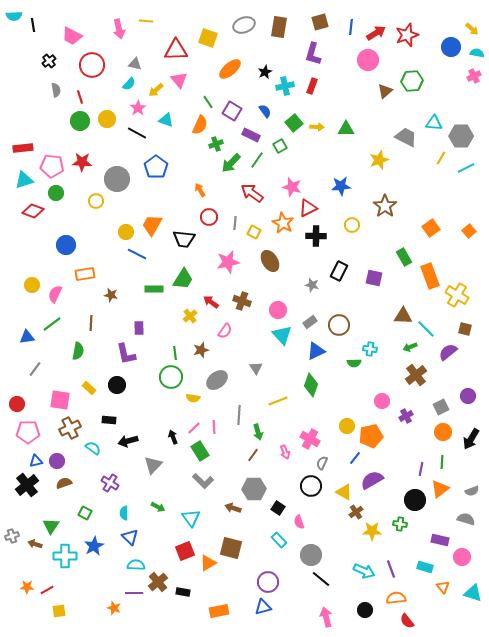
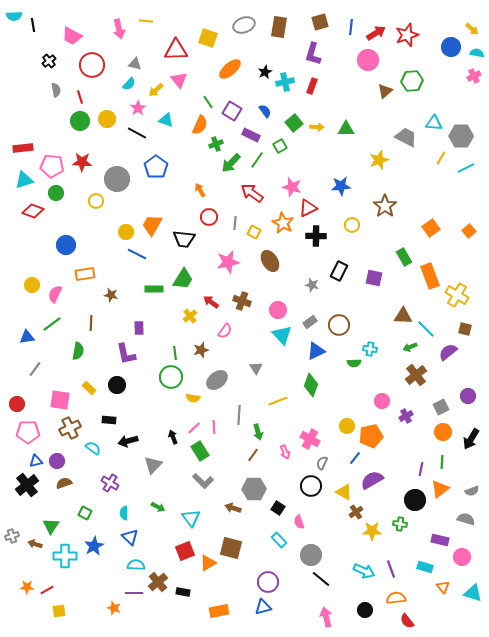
cyan cross at (285, 86): moved 4 px up
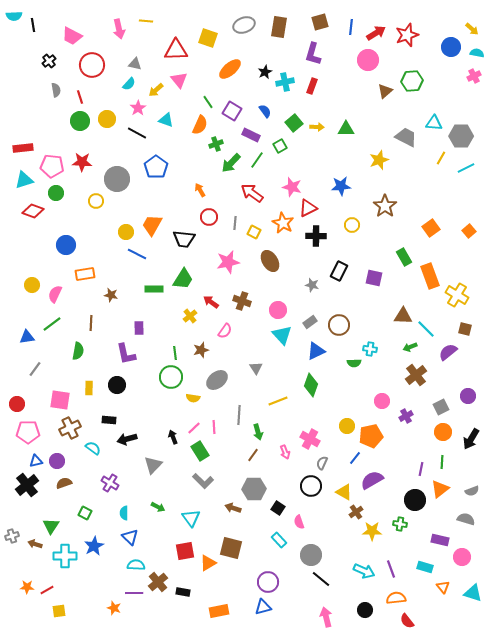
yellow rectangle at (89, 388): rotated 48 degrees clockwise
black arrow at (128, 441): moved 1 px left, 2 px up
red square at (185, 551): rotated 12 degrees clockwise
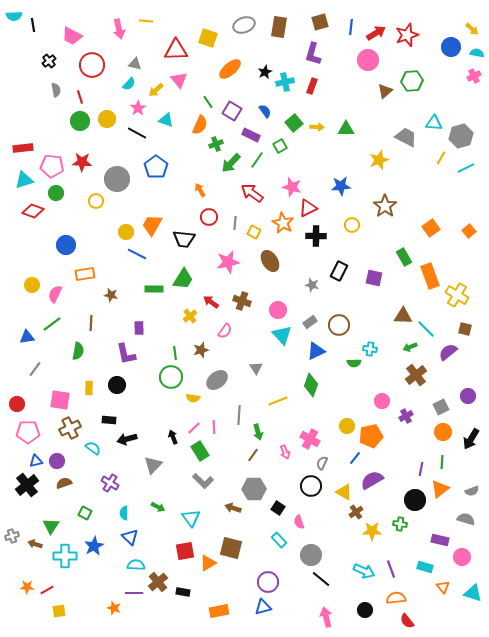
gray hexagon at (461, 136): rotated 15 degrees counterclockwise
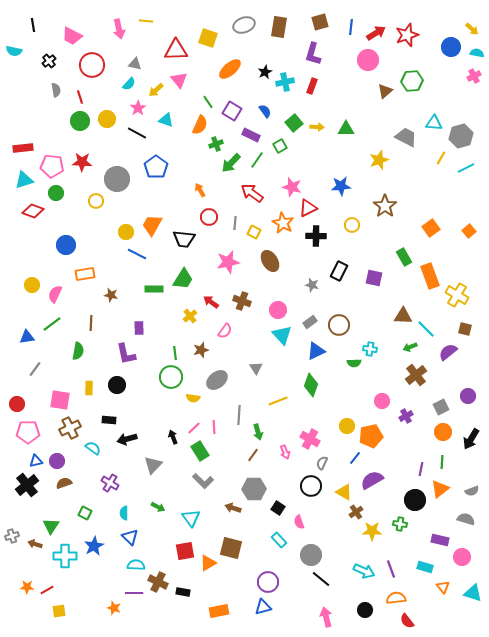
cyan semicircle at (14, 16): moved 35 px down; rotated 14 degrees clockwise
brown cross at (158, 582): rotated 24 degrees counterclockwise
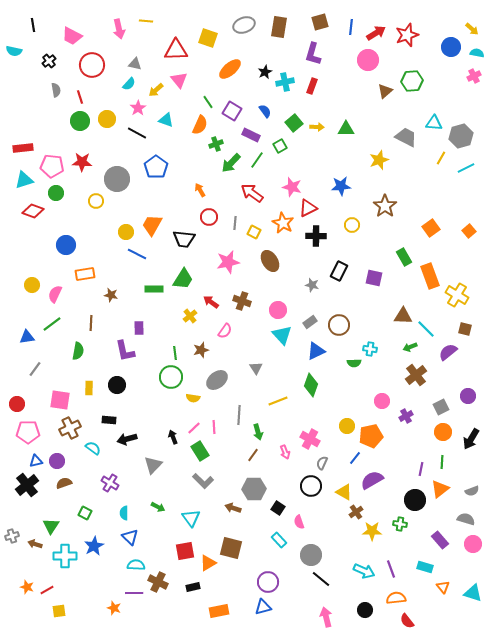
purple L-shape at (126, 354): moved 1 px left, 3 px up
purple rectangle at (440, 540): rotated 36 degrees clockwise
pink circle at (462, 557): moved 11 px right, 13 px up
orange star at (27, 587): rotated 16 degrees clockwise
black rectangle at (183, 592): moved 10 px right, 5 px up; rotated 24 degrees counterclockwise
